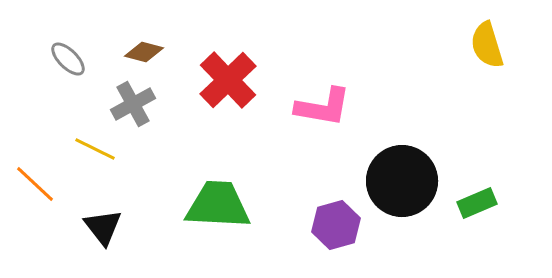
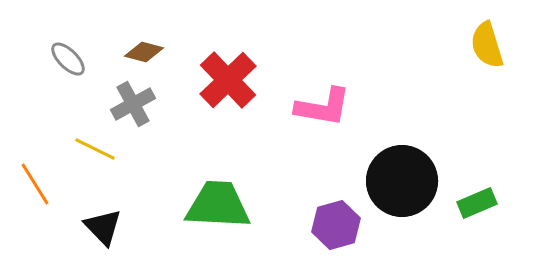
orange line: rotated 15 degrees clockwise
black triangle: rotated 6 degrees counterclockwise
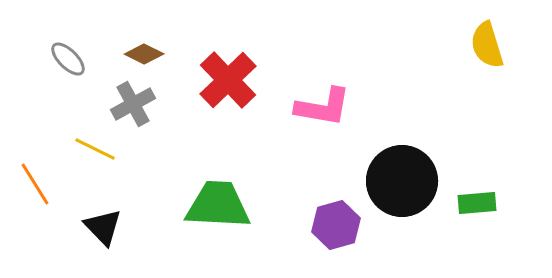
brown diamond: moved 2 px down; rotated 12 degrees clockwise
green rectangle: rotated 18 degrees clockwise
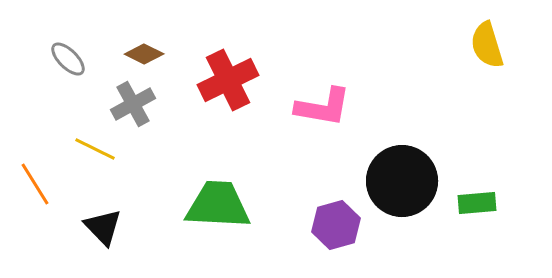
red cross: rotated 18 degrees clockwise
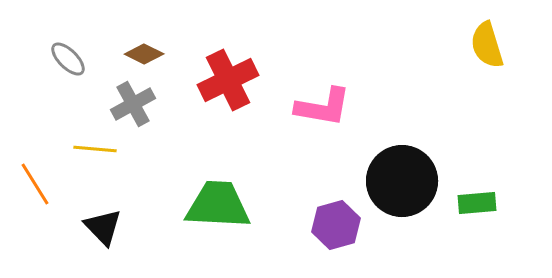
yellow line: rotated 21 degrees counterclockwise
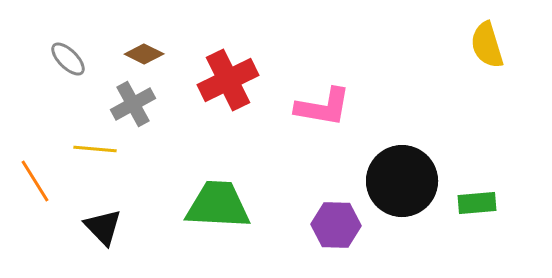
orange line: moved 3 px up
purple hexagon: rotated 18 degrees clockwise
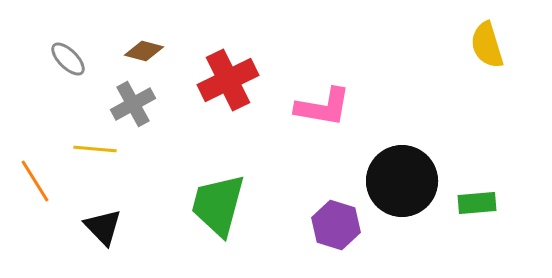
brown diamond: moved 3 px up; rotated 12 degrees counterclockwise
green trapezoid: rotated 78 degrees counterclockwise
purple hexagon: rotated 15 degrees clockwise
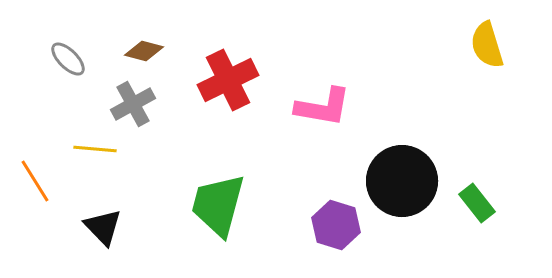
green rectangle: rotated 57 degrees clockwise
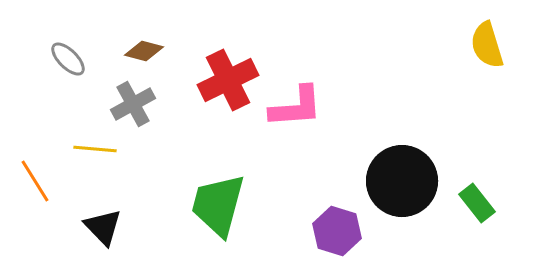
pink L-shape: moved 27 px left; rotated 14 degrees counterclockwise
purple hexagon: moved 1 px right, 6 px down
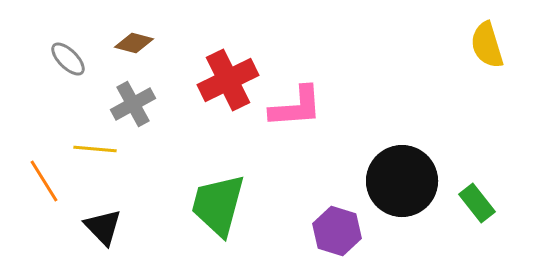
brown diamond: moved 10 px left, 8 px up
orange line: moved 9 px right
